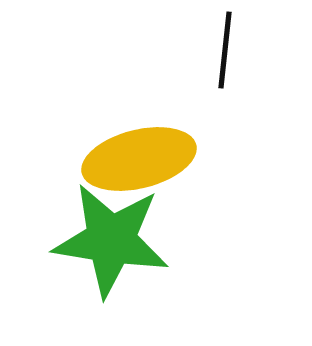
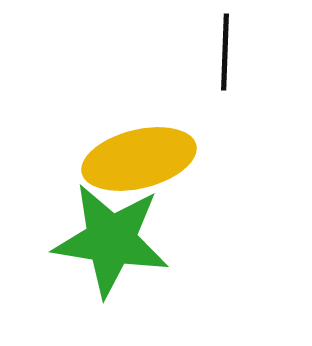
black line: moved 2 px down; rotated 4 degrees counterclockwise
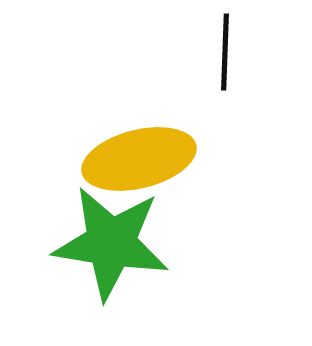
green star: moved 3 px down
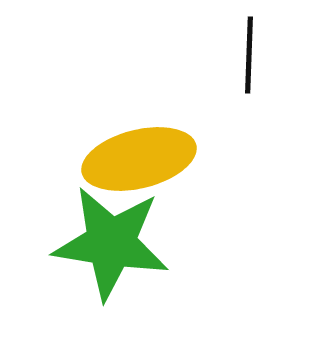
black line: moved 24 px right, 3 px down
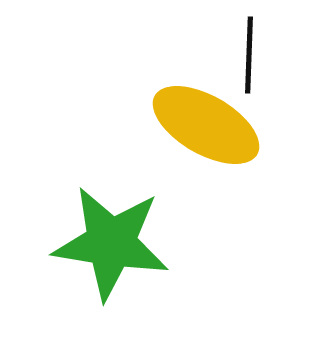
yellow ellipse: moved 67 px right, 34 px up; rotated 44 degrees clockwise
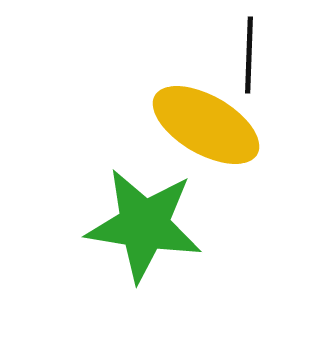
green star: moved 33 px right, 18 px up
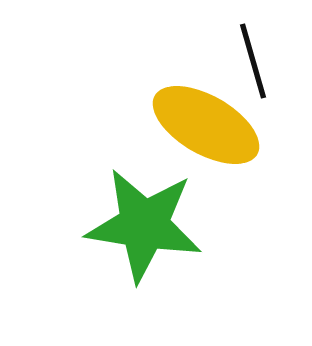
black line: moved 4 px right, 6 px down; rotated 18 degrees counterclockwise
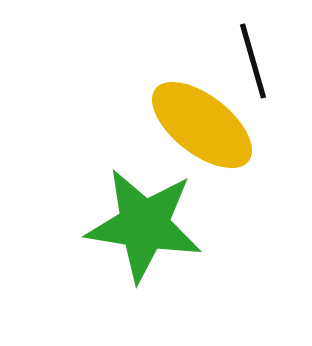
yellow ellipse: moved 4 px left; rotated 8 degrees clockwise
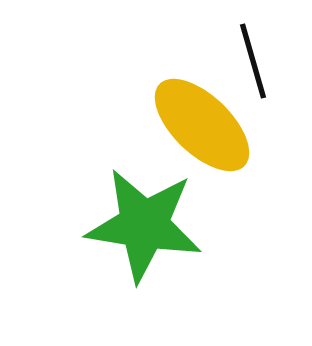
yellow ellipse: rotated 6 degrees clockwise
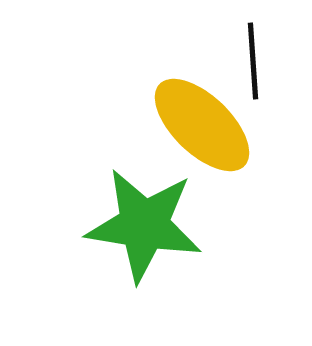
black line: rotated 12 degrees clockwise
